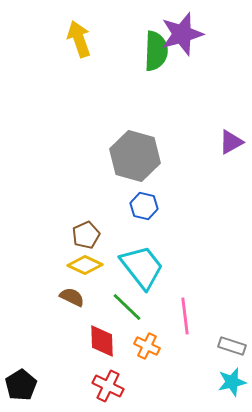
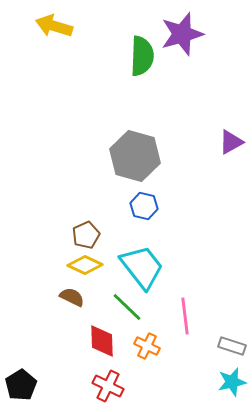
yellow arrow: moved 25 px left, 13 px up; rotated 54 degrees counterclockwise
green semicircle: moved 14 px left, 5 px down
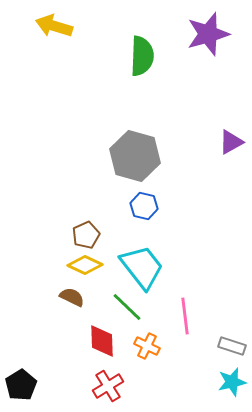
purple star: moved 26 px right
red cross: rotated 32 degrees clockwise
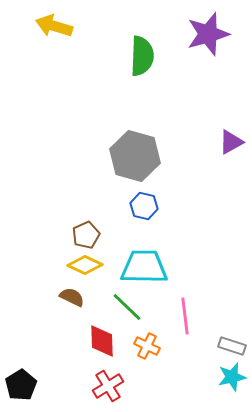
cyan trapezoid: moved 2 px right; rotated 51 degrees counterclockwise
cyan star: moved 5 px up
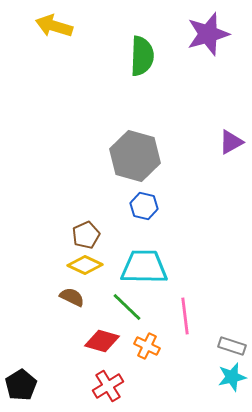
red diamond: rotated 72 degrees counterclockwise
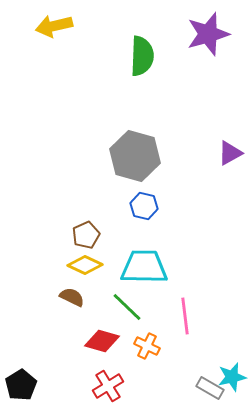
yellow arrow: rotated 30 degrees counterclockwise
purple triangle: moved 1 px left, 11 px down
gray rectangle: moved 22 px left, 42 px down; rotated 12 degrees clockwise
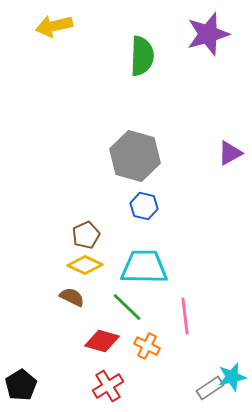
gray rectangle: rotated 64 degrees counterclockwise
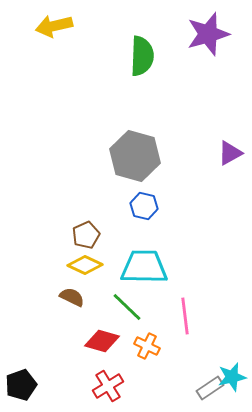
black pentagon: rotated 12 degrees clockwise
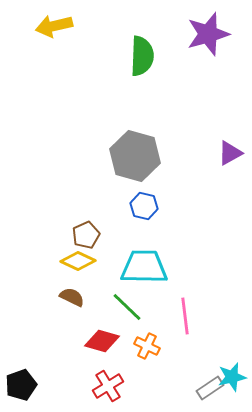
yellow diamond: moved 7 px left, 4 px up
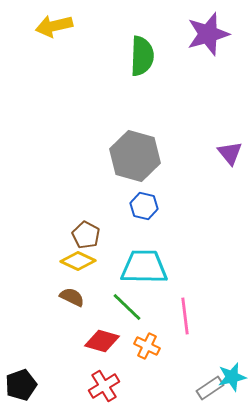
purple triangle: rotated 40 degrees counterclockwise
brown pentagon: rotated 20 degrees counterclockwise
red cross: moved 4 px left
